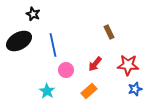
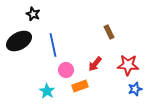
orange rectangle: moved 9 px left, 5 px up; rotated 21 degrees clockwise
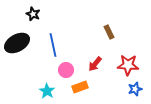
black ellipse: moved 2 px left, 2 px down
orange rectangle: moved 1 px down
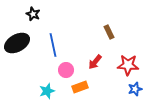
red arrow: moved 2 px up
cyan star: rotated 21 degrees clockwise
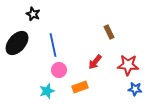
black ellipse: rotated 20 degrees counterclockwise
pink circle: moved 7 px left
blue star: rotated 24 degrees clockwise
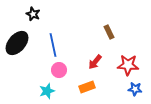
orange rectangle: moved 7 px right
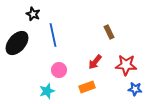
blue line: moved 10 px up
red star: moved 2 px left
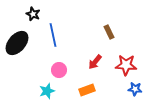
orange rectangle: moved 3 px down
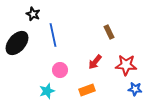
pink circle: moved 1 px right
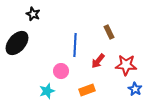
blue line: moved 22 px right, 10 px down; rotated 15 degrees clockwise
red arrow: moved 3 px right, 1 px up
pink circle: moved 1 px right, 1 px down
blue star: rotated 24 degrees clockwise
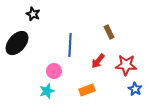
blue line: moved 5 px left
pink circle: moved 7 px left
